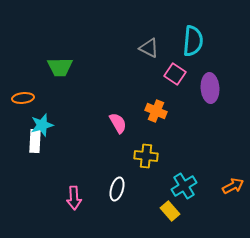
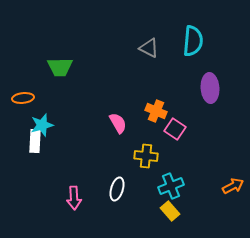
pink square: moved 55 px down
cyan cross: moved 13 px left; rotated 10 degrees clockwise
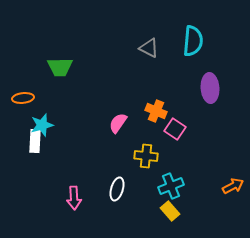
pink semicircle: rotated 115 degrees counterclockwise
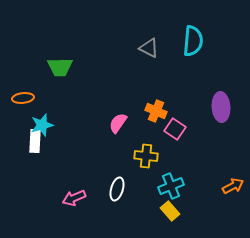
purple ellipse: moved 11 px right, 19 px down
pink arrow: rotated 70 degrees clockwise
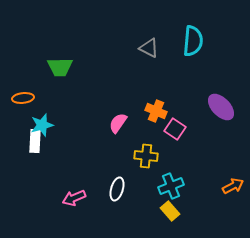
purple ellipse: rotated 40 degrees counterclockwise
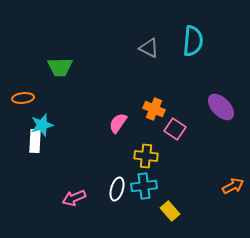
orange cross: moved 2 px left, 2 px up
cyan cross: moved 27 px left; rotated 15 degrees clockwise
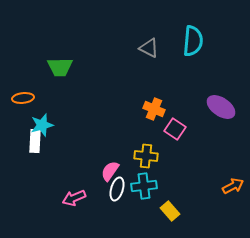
purple ellipse: rotated 12 degrees counterclockwise
pink semicircle: moved 8 px left, 48 px down
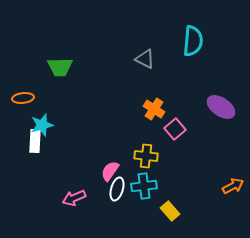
gray triangle: moved 4 px left, 11 px down
orange cross: rotated 10 degrees clockwise
pink square: rotated 15 degrees clockwise
